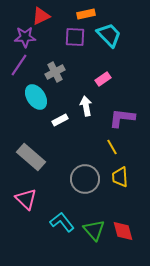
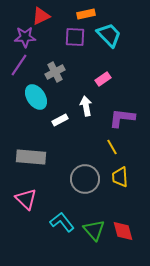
gray rectangle: rotated 36 degrees counterclockwise
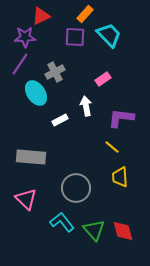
orange rectangle: moved 1 px left; rotated 36 degrees counterclockwise
purple line: moved 1 px right, 1 px up
cyan ellipse: moved 4 px up
purple L-shape: moved 1 px left
yellow line: rotated 21 degrees counterclockwise
gray circle: moved 9 px left, 9 px down
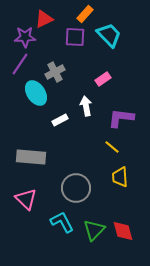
red triangle: moved 3 px right, 3 px down
cyan L-shape: rotated 10 degrees clockwise
green triangle: rotated 25 degrees clockwise
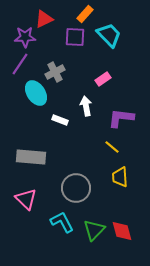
white rectangle: rotated 49 degrees clockwise
red diamond: moved 1 px left
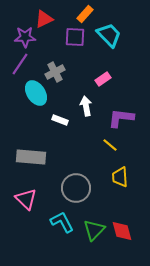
yellow line: moved 2 px left, 2 px up
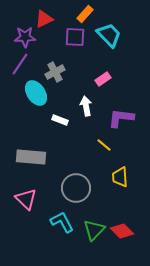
yellow line: moved 6 px left
red diamond: rotated 30 degrees counterclockwise
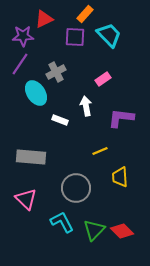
purple star: moved 2 px left, 1 px up
gray cross: moved 1 px right
yellow line: moved 4 px left, 6 px down; rotated 63 degrees counterclockwise
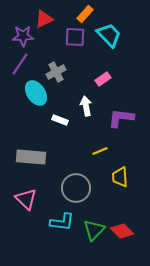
cyan L-shape: rotated 125 degrees clockwise
